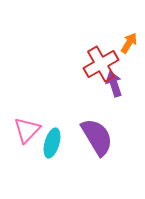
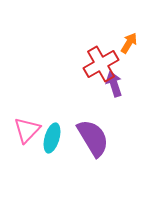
purple semicircle: moved 4 px left, 1 px down
cyan ellipse: moved 5 px up
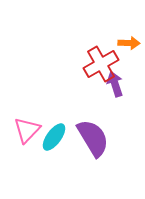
orange arrow: rotated 60 degrees clockwise
purple arrow: moved 1 px right
cyan ellipse: moved 2 px right, 1 px up; rotated 20 degrees clockwise
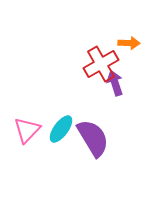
purple arrow: moved 1 px up
cyan ellipse: moved 7 px right, 8 px up
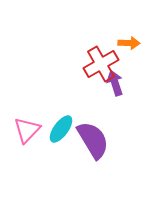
purple semicircle: moved 2 px down
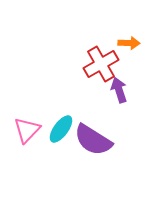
purple arrow: moved 4 px right, 7 px down
purple semicircle: rotated 153 degrees clockwise
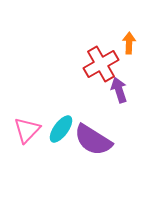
orange arrow: rotated 90 degrees counterclockwise
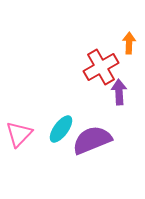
red cross: moved 3 px down
purple arrow: moved 2 px down; rotated 15 degrees clockwise
pink triangle: moved 8 px left, 4 px down
purple semicircle: moved 1 px left; rotated 126 degrees clockwise
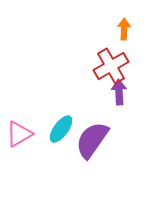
orange arrow: moved 5 px left, 14 px up
red cross: moved 10 px right, 1 px up
pink triangle: rotated 16 degrees clockwise
purple semicircle: rotated 33 degrees counterclockwise
